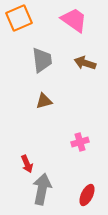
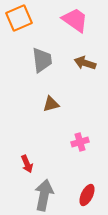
pink trapezoid: moved 1 px right
brown triangle: moved 7 px right, 3 px down
gray arrow: moved 2 px right, 6 px down
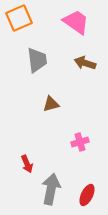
pink trapezoid: moved 1 px right, 2 px down
gray trapezoid: moved 5 px left
gray arrow: moved 7 px right, 6 px up
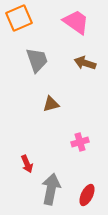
gray trapezoid: rotated 12 degrees counterclockwise
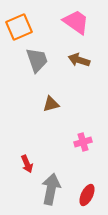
orange square: moved 9 px down
brown arrow: moved 6 px left, 3 px up
pink cross: moved 3 px right
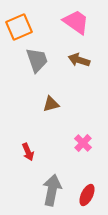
pink cross: moved 1 px down; rotated 30 degrees counterclockwise
red arrow: moved 1 px right, 12 px up
gray arrow: moved 1 px right, 1 px down
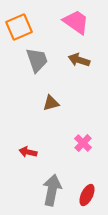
brown triangle: moved 1 px up
red arrow: rotated 126 degrees clockwise
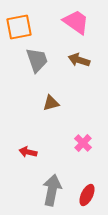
orange square: rotated 12 degrees clockwise
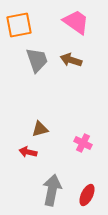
orange square: moved 2 px up
brown arrow: moved 8 px left
brown triangle: moved 11 px left, 26 px down
pink cross: rotated 18 degrees counterclockwise
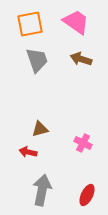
orange square: moved 11 px right, 1 px up
brown arrow: moved 10 px right, 1 px up
gray arrow: moved 10 px left
